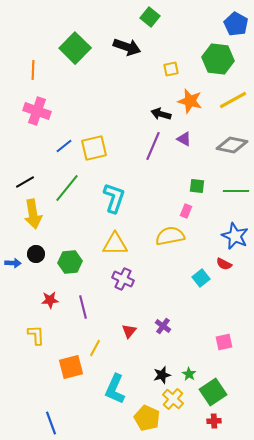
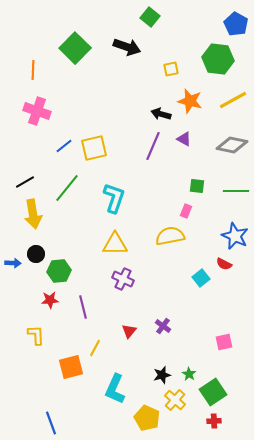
green hexagon at (70, 262): moved 11 px left, 9 px down
yellow cross at (173, 399): moved 2 px right, 1 px down
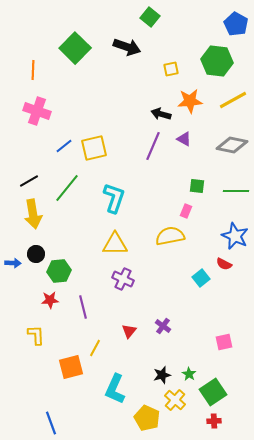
green hexagon at (218, 59): moved 1 px left, 2 px down
orange star at (190, 101): rotated 20 degrees counterclockwise
black line at (25, 182): moved 4 px right, 1 px up
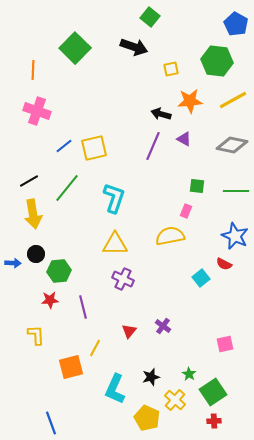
black arrow at (127, 47): moved 7 px right
pink square at (224, 342): moved 1 px right, 2 px down
black star at (162, 375): moved 11 px left, 2 px down
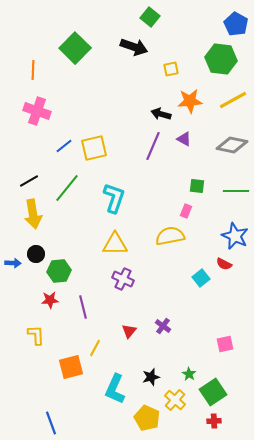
green hexagon at (217, 61): moved 4 px right, 2 px up
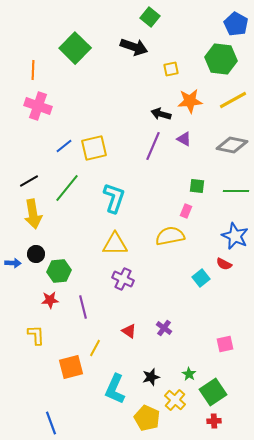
pink cross at (37, 111): moved 1 px right, 5 px up
purple cross at (163, 326): moved 1 px right, 2 px down
red triangle at (129, 331): rotated 35 degrees counterclockwise
